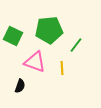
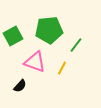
green square: rotated 36 degrees clockwise
yellow line: rotated 32 degrees clockwise
black semicircle: rotated 24 degrees clockwise
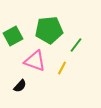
pink triangle: moved 1 px up
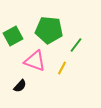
green pentagon: rotated 12 degrees clockwise
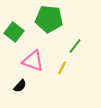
green pentagon: moved 11 px up
green square: moved 1 px right, 4 px up; rotated 24 degrees counterclockwise
green line: moved 1 px left, 1 px down
pink triangle: moved 2 px left
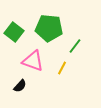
green pentagon: moved 9 px down
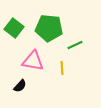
green square: moved 4 px up
green line: moved 1 px up; rotated 28 degrees clockwise
pink triangle: rotated 10 degrees counterclockwise
yellow line: rotated 32 degrees counterclockwise
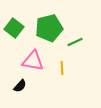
green pentagon: rotated 20 degrees counterclockwise
green line: moved 3 px up
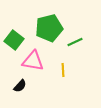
green square: moved 12 px down
yellow line: moved 1 px right, 2 px down
